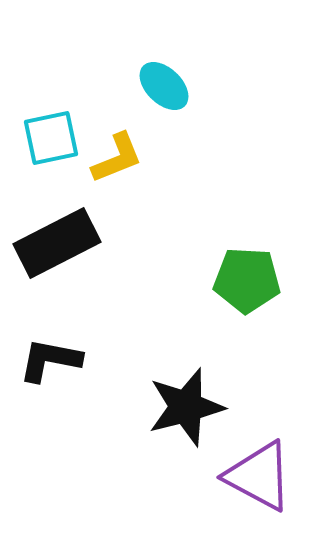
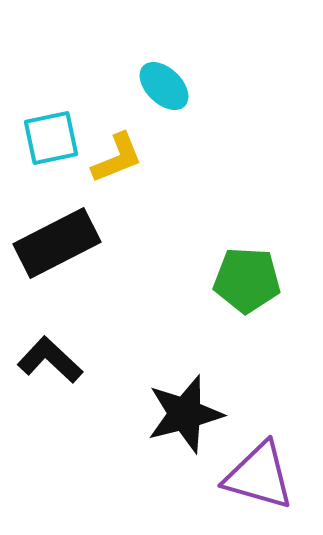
black L-shape: rotated 32 degrees clockwise
black star: moved 1 px left, 7 px down
purple triangle: rotated 12 degrees counterclockwise
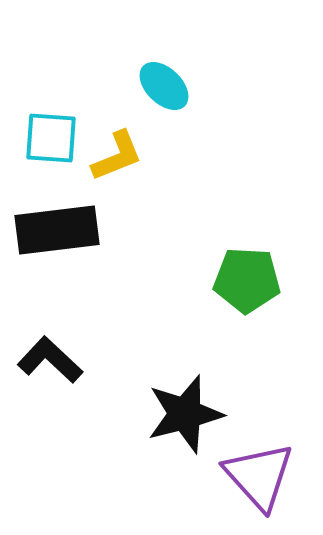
cyan square: rotated 16 degrees clockwise
yellow L-shape: moved 2 px up
black rectangle: moved 13 px up; rotated 20 degrees clockwise
purple triangle: rotated 32 degrees clockwise
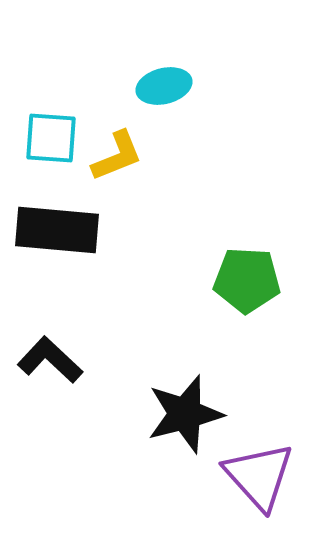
cyan ellipse: rotated 58 degrees counterclockwise
black rectangle: rotated 12 degrees clockwise
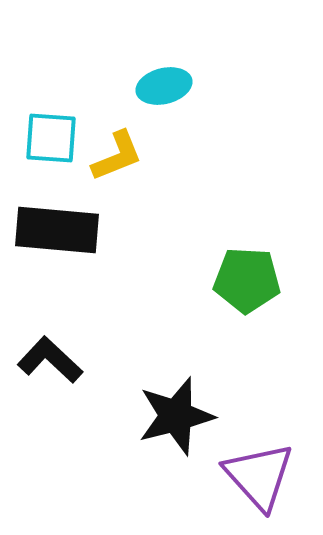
black star: moved 9 px left, 2 px down
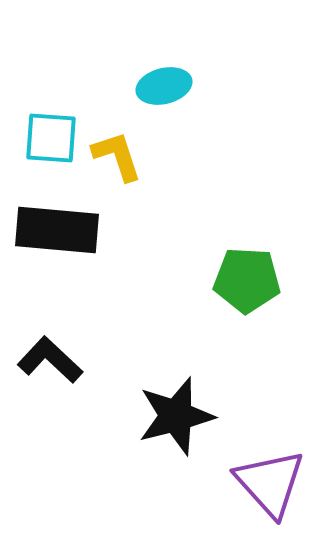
yellow L-shape: rotated 86 degrees counterclockwise
purple triangle: moved 11 px right, 7 px down
